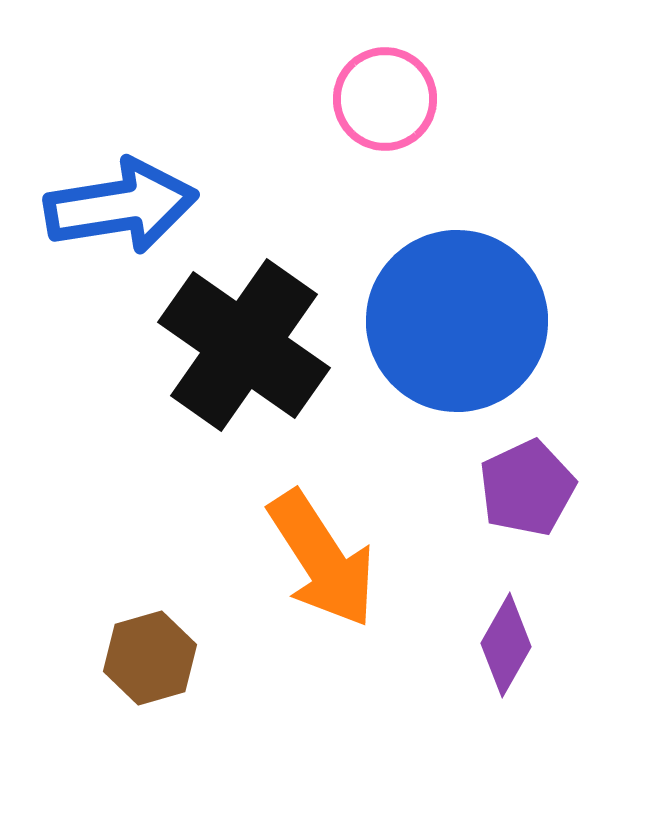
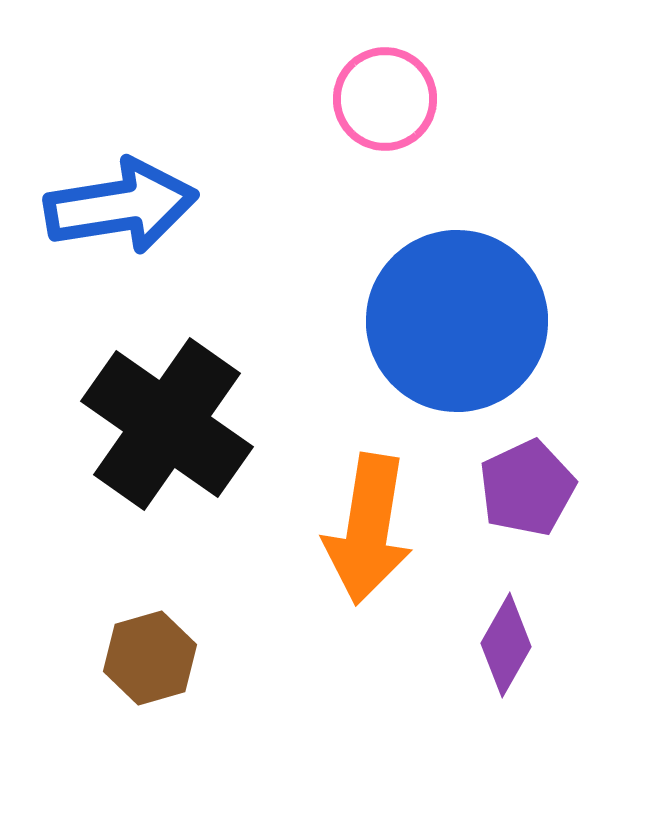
black cross: moved 77 px left, 79 px down
orange arrow: moved 46 px right, 30 px up; rotated 42 degrees clockwise
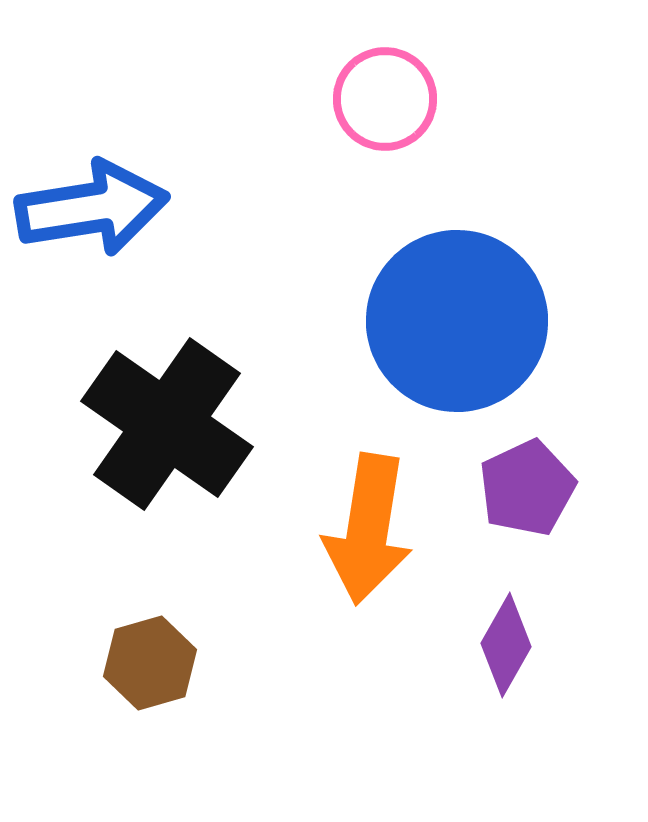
blue arrow: moved 29 px left, 2 px down
brown hexagon: moved 5 px down
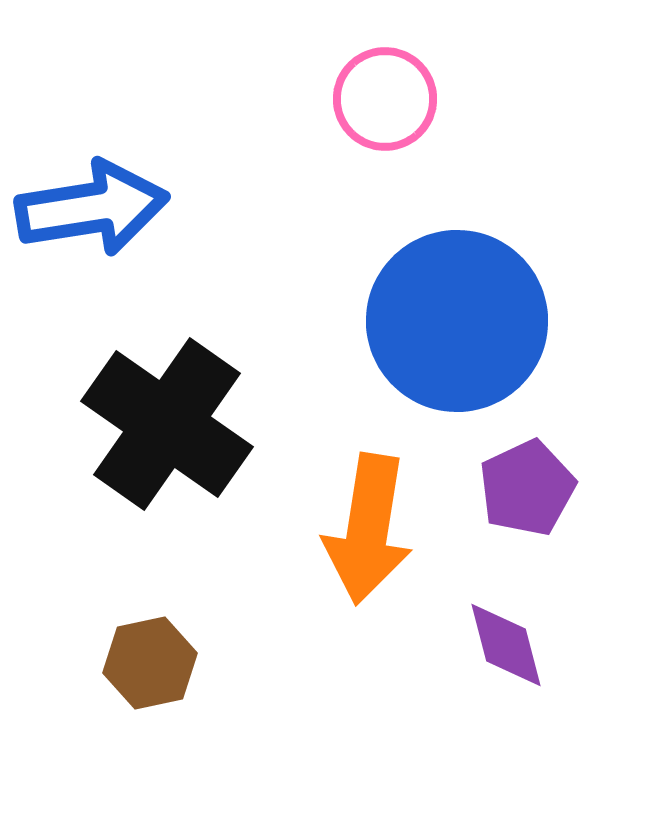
purple diamond: rotated 44 degrees counterclockwise
brown hexagon: rotated 4 degrees clockwise
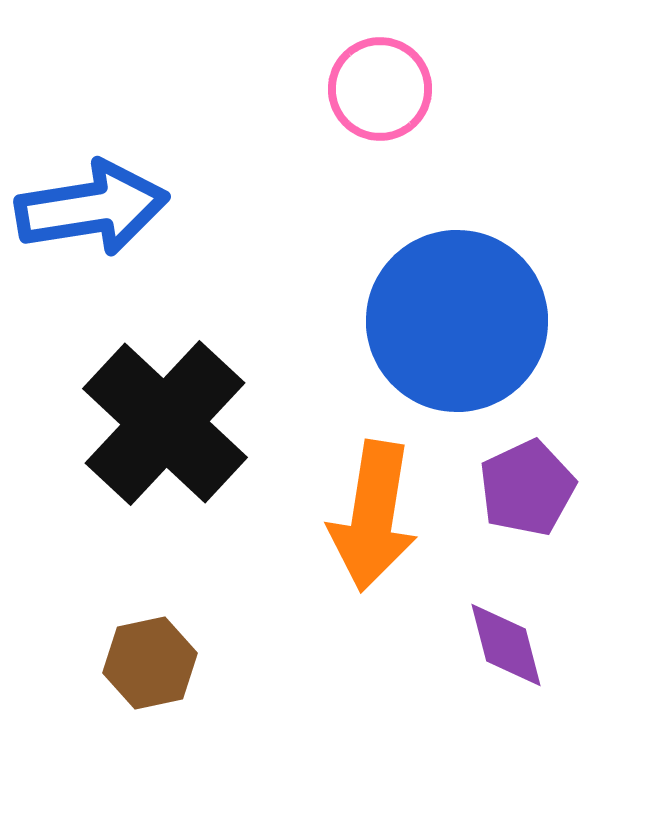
pink circle: moved 5 px left, 10 px up
black cross: moved 2 px left, 1 px up; rotated 8 degrees clockwise
orange arrow: moved 5 px right, 13 px up
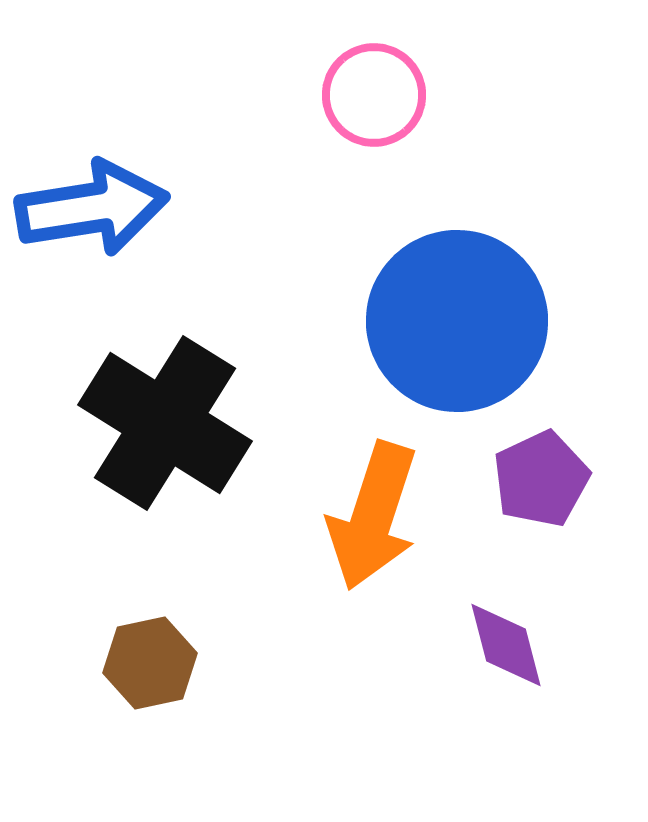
pink circle: moved 6 px left, 6 px down
black cross: rotated 11 degrees counterclockwise
purple pentagon: moved 14 px right, 9 px up
orange arrow: rotated 9 degrees clockwise
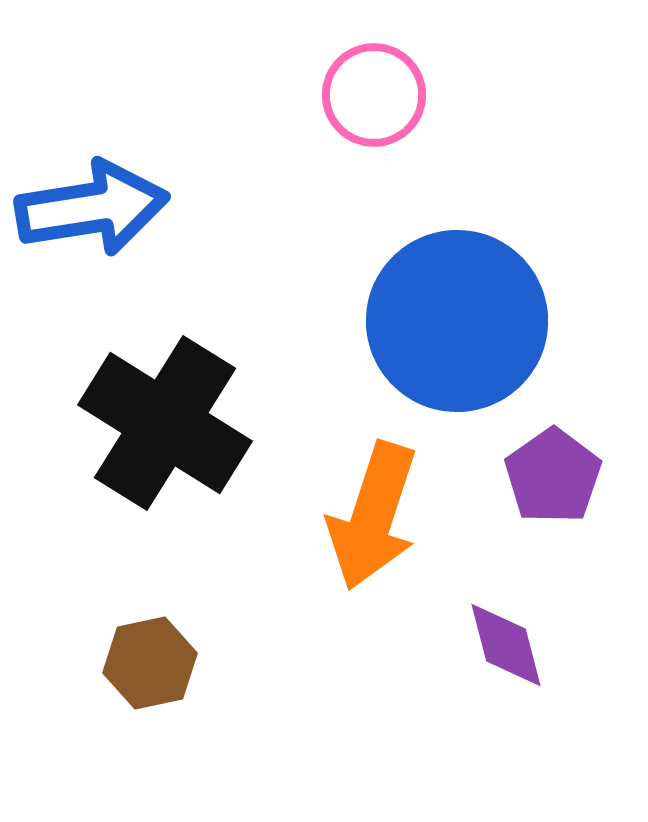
purple pentagon: moved 12 px right, 3 px up; rotated 10 degrees counterclockwise
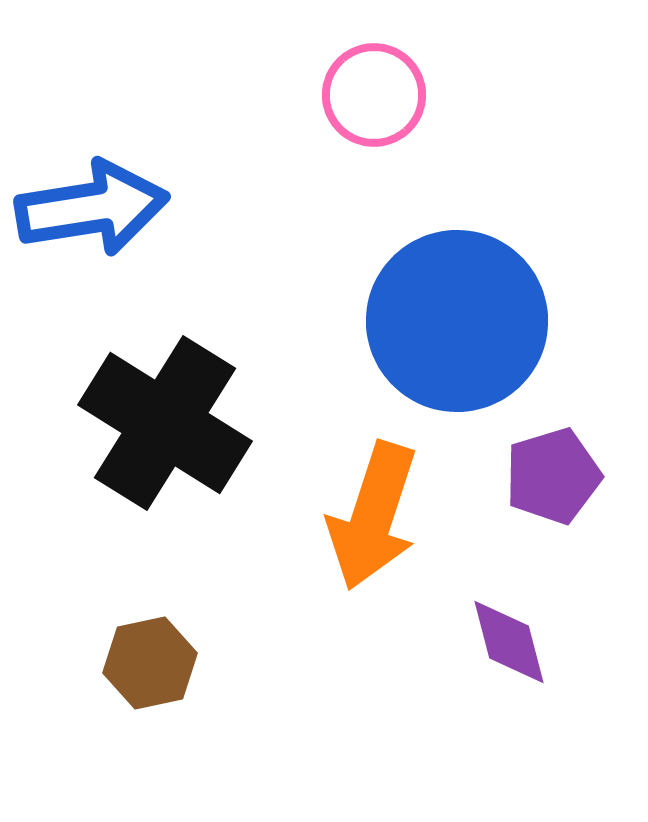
purple pentagon: rotated 18 degrees clockwise
purple diamond: moved 3 px right, 3 px up
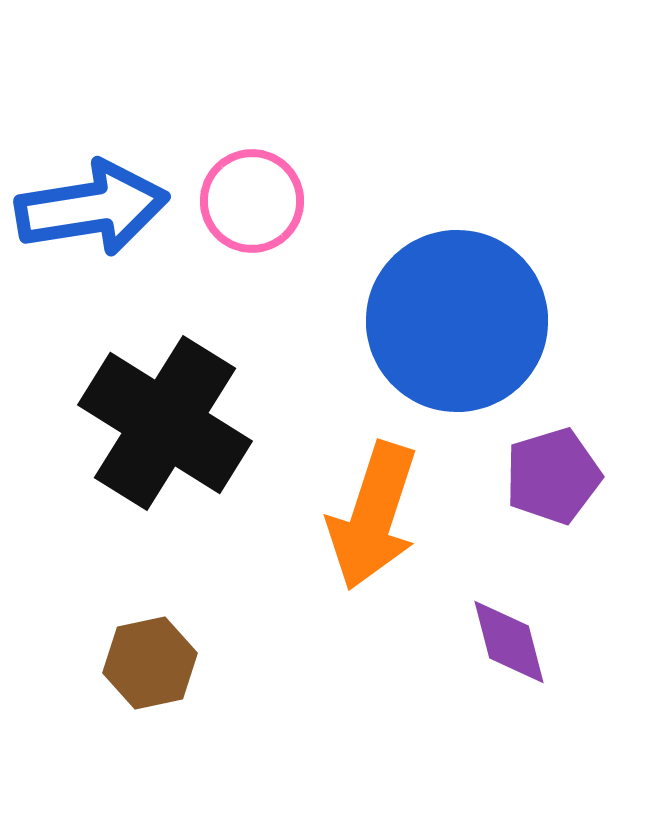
pink circle: moved 122 px left, 106 px down
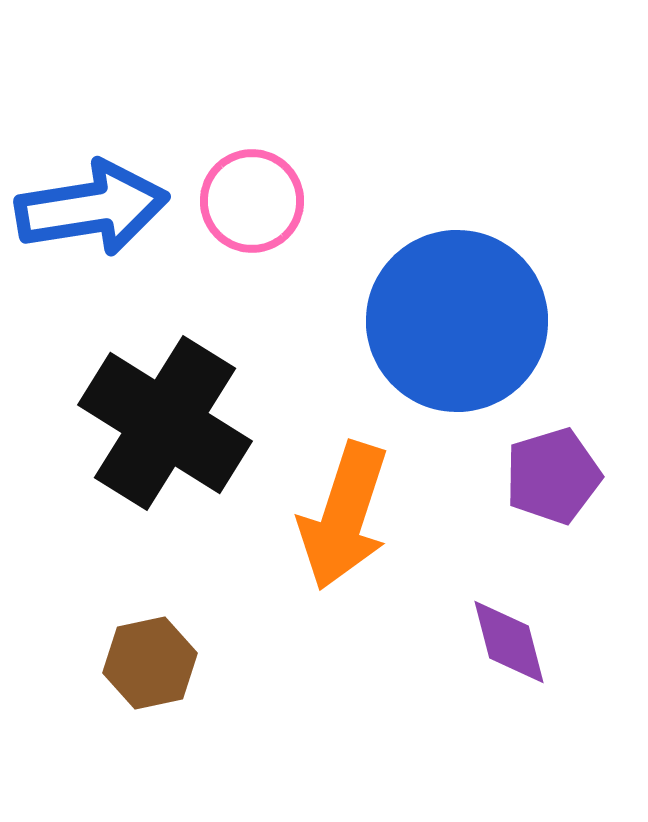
orange arrow: moved 29 px left
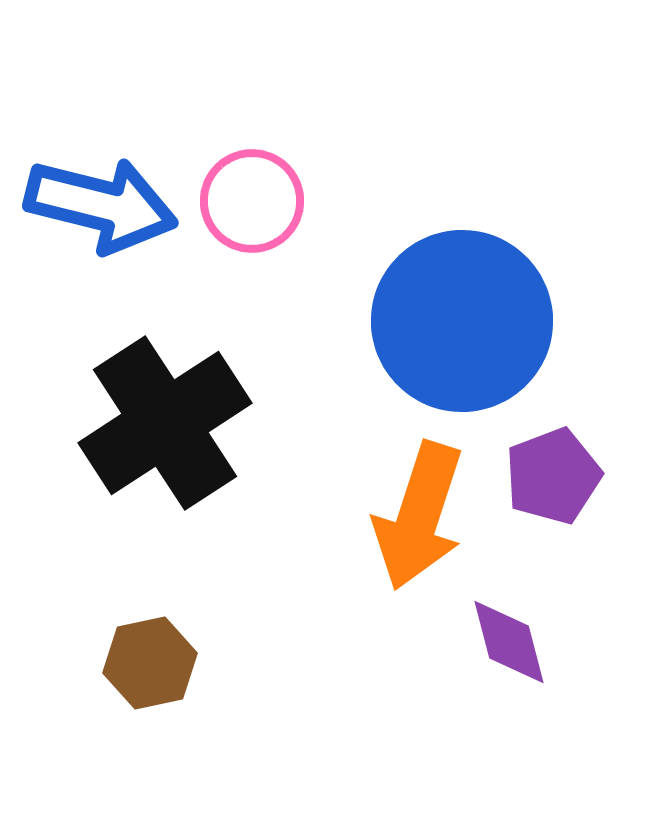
blue arrow: moved 9 px right, 3 px up; rotated 23 degrees clockwise
blue circle: moved 5 px right
black cross: rotated 25 degrees clockwise
purple pentagon: rotated 4 degrees counterclockwise
orange arrow: moved 75 px right
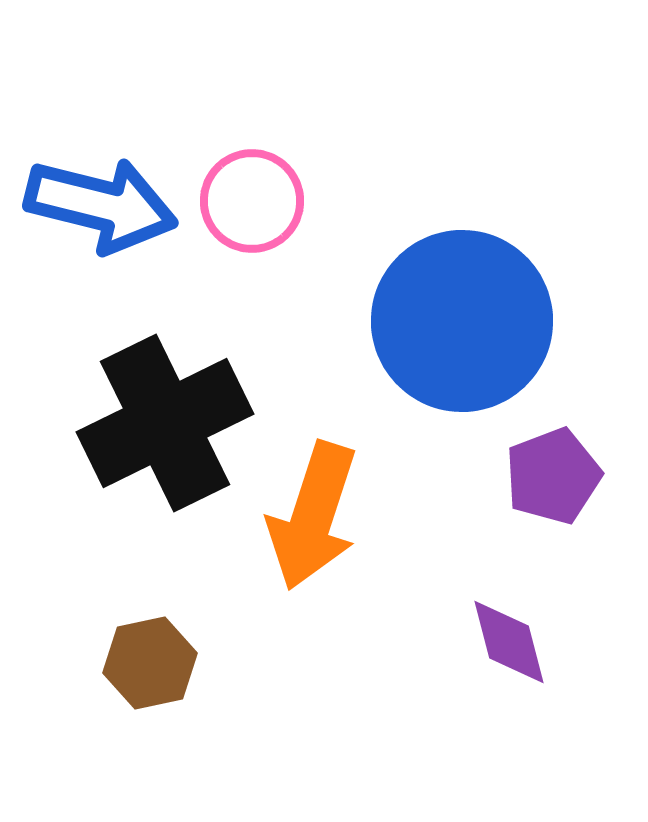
black cross: rotated 7 degrees clockwise
orange arrow: moved 106 px left
